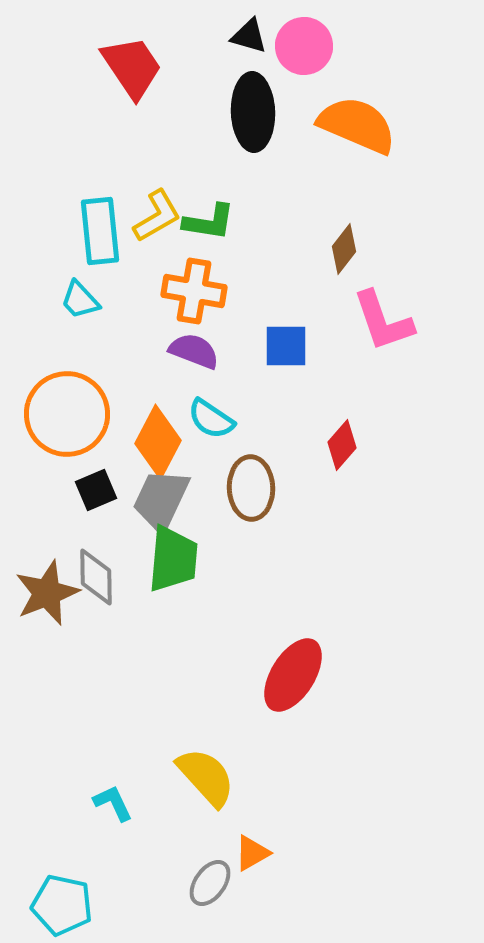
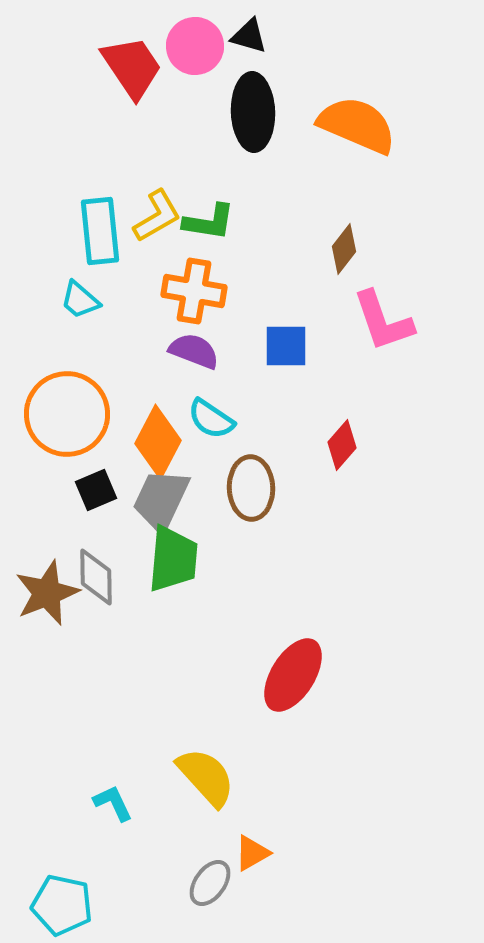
pink circle: moved 109 px left
cyan trapezoid: rotated 6 degrees counterclockwise
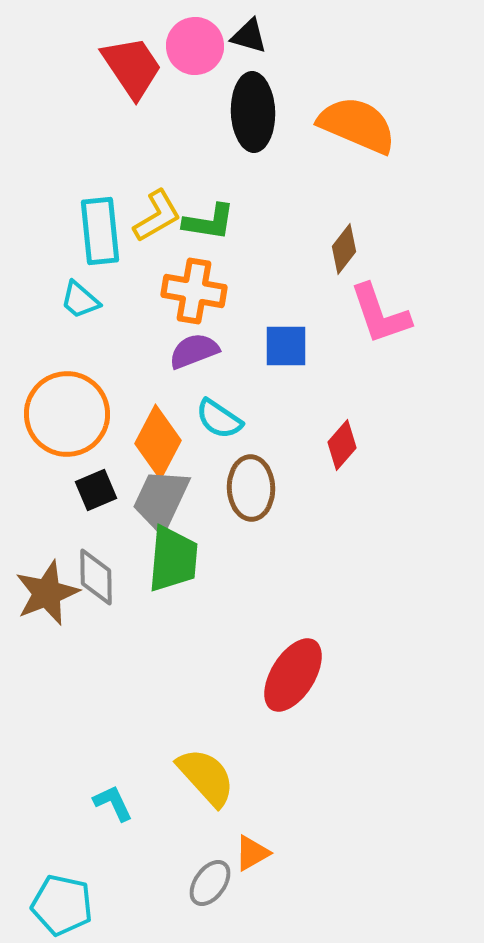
pink L-shape: moved 3 px left, 7 px up
purple semicircle: rotated 42 degrees counterclockwise
cyan semicircle: moved 8 px right
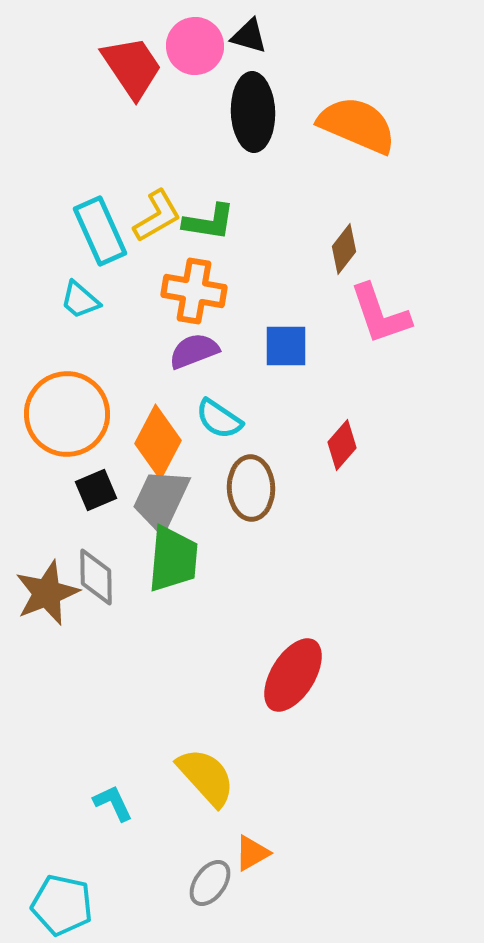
cyan rectangle: rotated 18 degrees counterclockwise
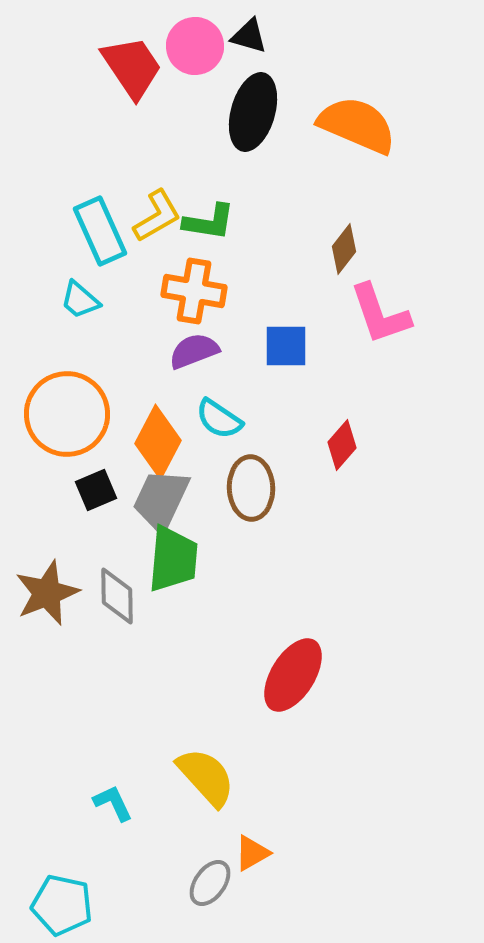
black ellipse: rotated 18 degrees clockwise
gray diamond: moved 21 px right, 19 px down
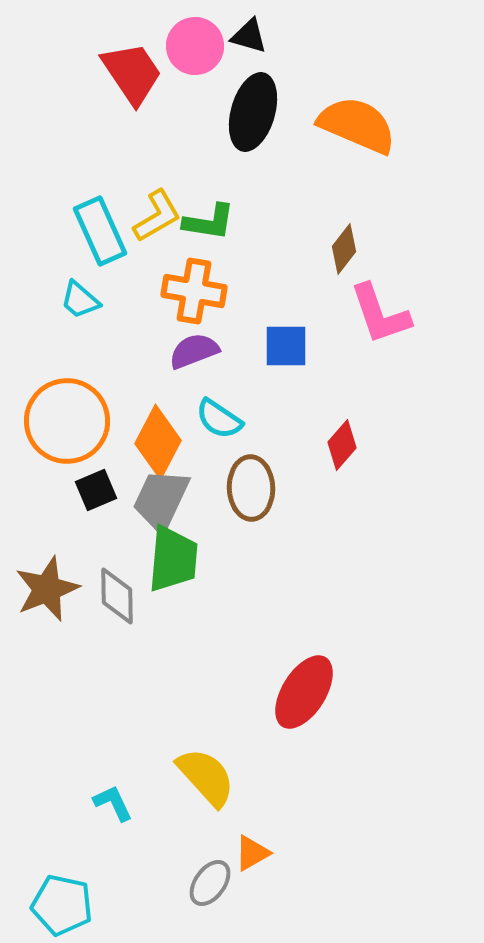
red trapezoid: moved 6 px down
orange circle: moved 7 px down
brown star: moved 4 px up
red ellipse: moved 11 px right, 17 px down
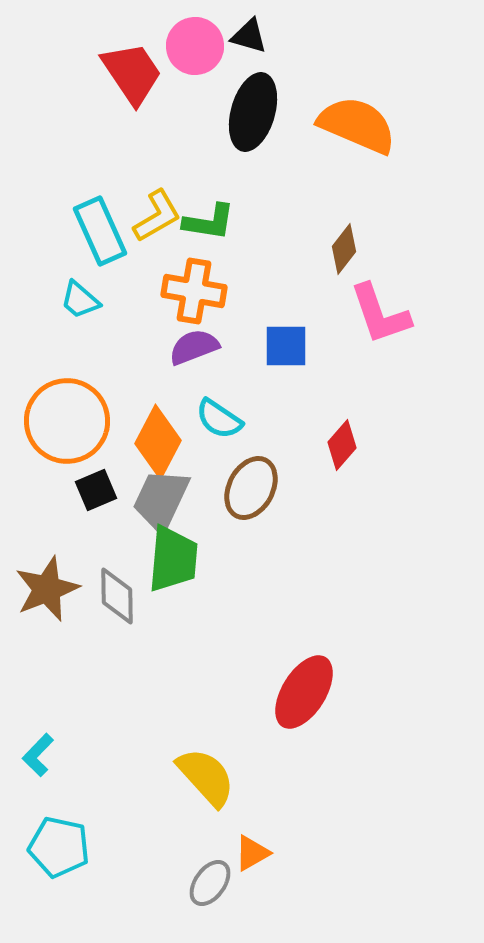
purple semicircle: moved 4 px up
brown ellipse: rotated 30 degrees clockwise
cyan L-shape: moved 75 px left, 48 px up; rotated 111 degrees counterclockwise
cyan pentagon: moved 3 px left, 58 px up
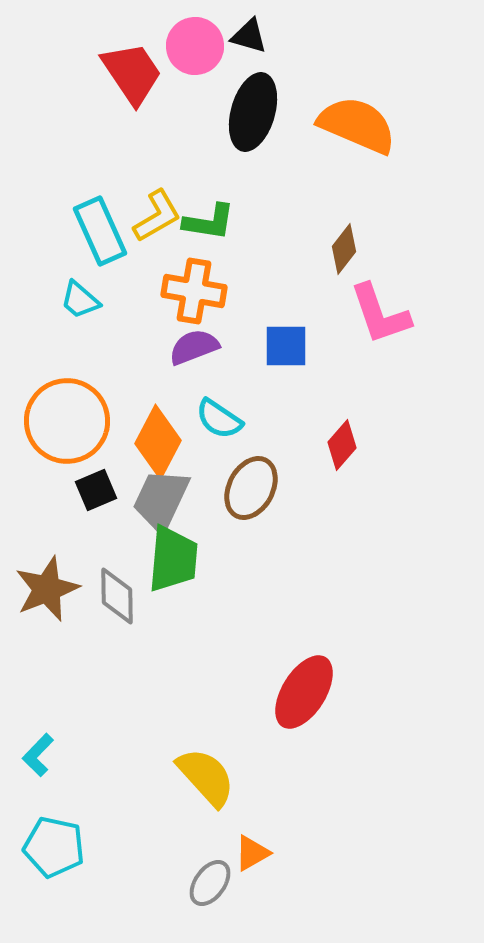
cyan pentagon: moved 5 px left
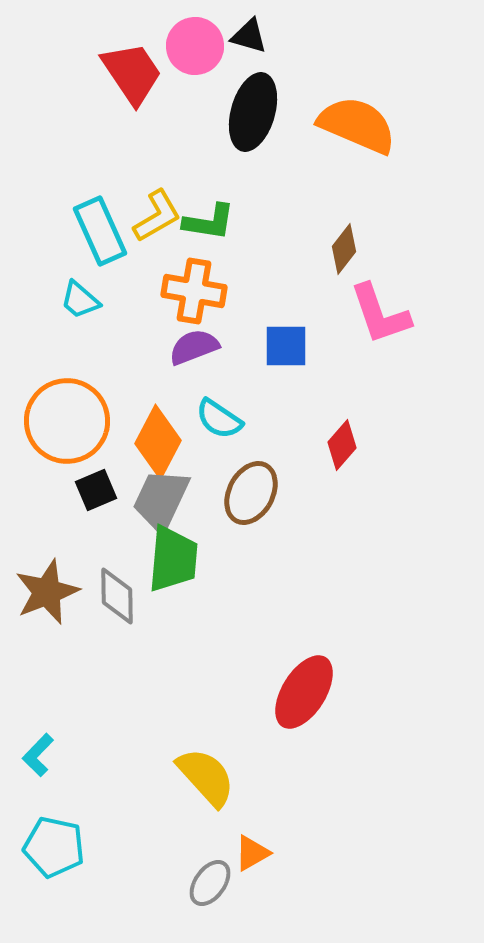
brown ellipse: moved 5 px down
brown star: moved 3 px down
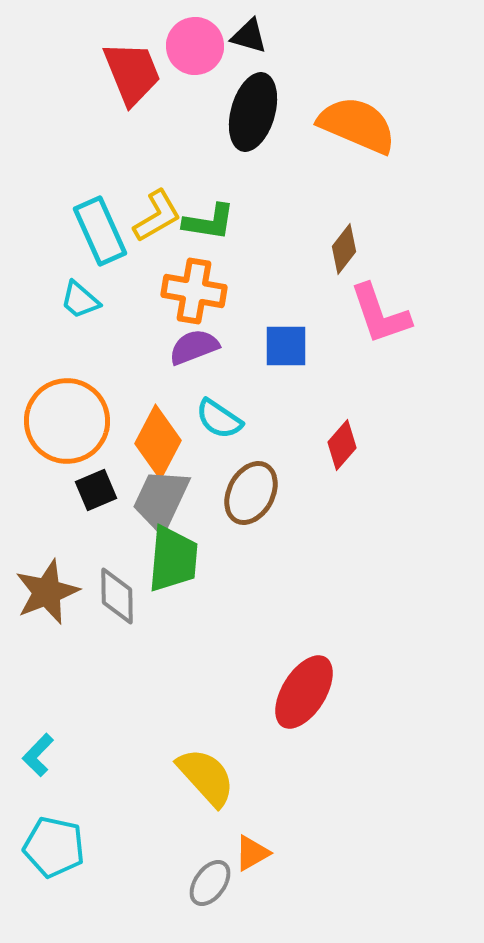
red trapezoid: rotated 12 degrees clockwise
